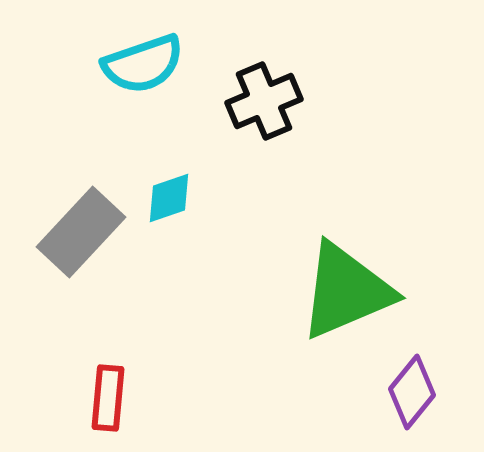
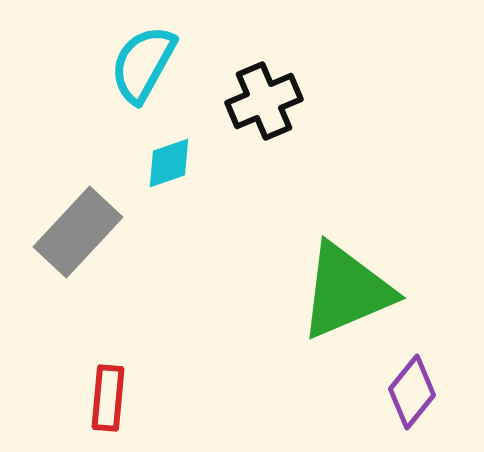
cyan semicircle: rotated 138 degrees clockwise
cyan diamond: moved 35 px up
gray rectangle: moved 3 px left
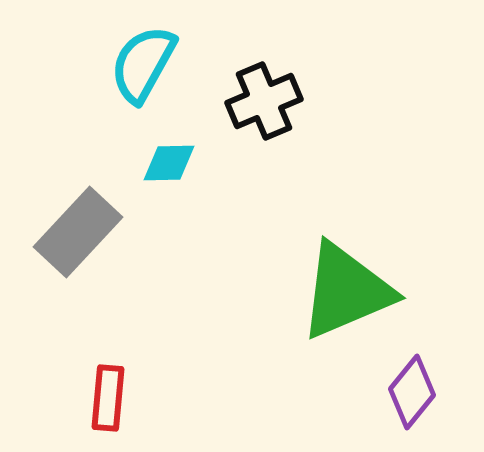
cyan diamond: rotated 18 degrees clockwise
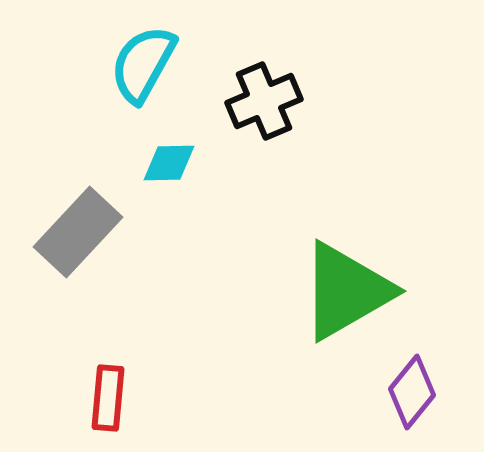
green triangle: rotated 7 degrees counterclockwise
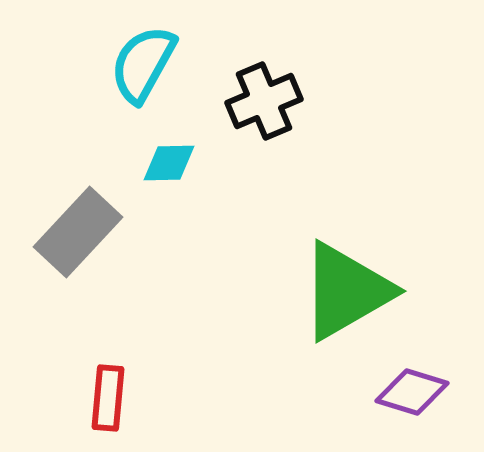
purple diamond: rotated 68 degrees clockwise
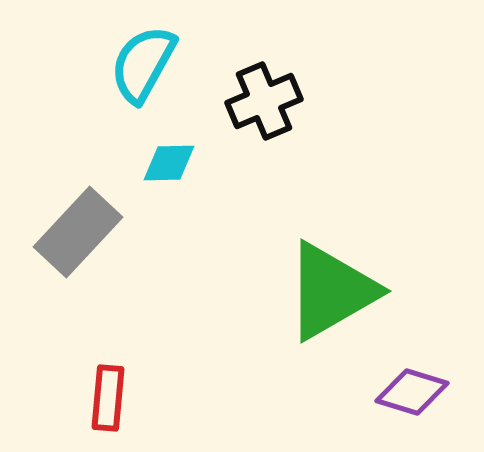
green triangle: moved 15 px left
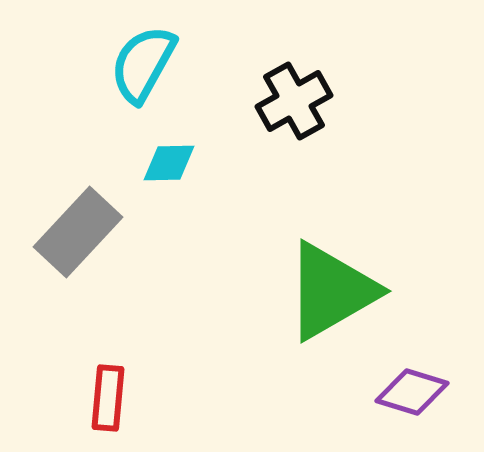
black cross: moved 30 px right; rotated 6 degrees counterclockwise
